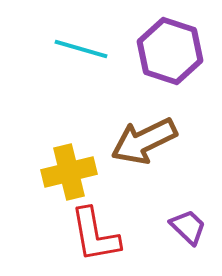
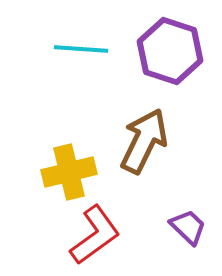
cyan line: rotated 12 degrees counterclockwise
brown arrow: rotated 142 degrees clockwise
red L-shape: rotated 116 degrees counterclockwise
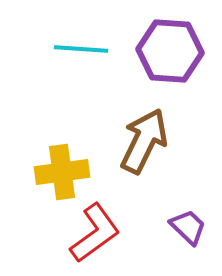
purple hexagon: rotated 14 degrees counterclockwise
yellow cross: moved 7 px left; rotated 6 degrees clockwise
red L-shape: moved 2 px up
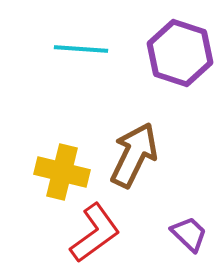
purple hexagon: moved 10 px right, 2 px down; rotated 14 degrees clockwise
brown arrow: moved 10 px left, 14 px down
yellow cross: rotated 22 degrees clockwise
purple trapezoid: moved 1 px right, 7 px down
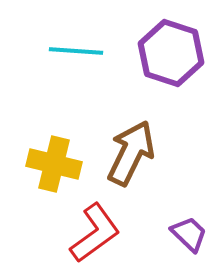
cyan line: moved 5 px left, 2 px down
purple hexagon: moved 9 px left
brown arrow: moved 3 px left, 2 px up
yellow cross: moved 8 px left, 8 px up
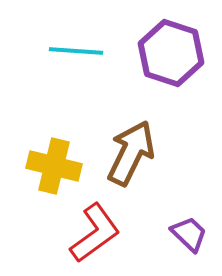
yellow cross: moved 2 px down
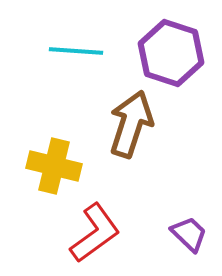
brown arrow: moved 29 px up; rotated 8 degrees counterclockwise
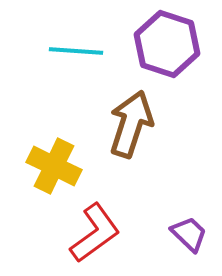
purple hexagon: moved 4 px left, 9 px up
yellow cross: rotated 12 degrees clockwise
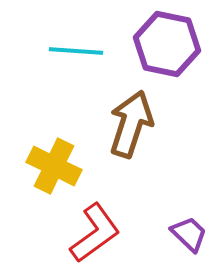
purple hexagon: rotated 6 degrees counterclockwise
